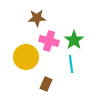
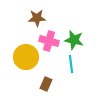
green star: rotated 24 degrees counterclockwise
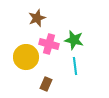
brown star: rotated 18 degrees counterclockwise
pink cross: moved 3 px down
cyan line: moved 4 px right, 2 px down
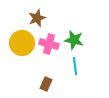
yellow circle: moved 4 px left, 14 px up
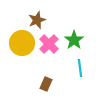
brown star: moved 2 px down
green star: rotated 24 degrees clockwise
pink cross: rotated 30 degrees clockwise
cyan line: moved 5 px right, 2 px down
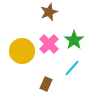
brown star: moved 12 px right, 8 px up
yellow circle: moved 8 px down
cyan line: moved 8 px left; rotated 48 degrees clockwise
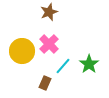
green star: moved 15 px right, 24 px down
cyan line: moved 9 px left, 2 px up
brown rectangle: moved 1 px left, 1 px up
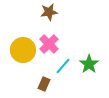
brown star: rotated 12 degrees clockwise
yellow circle: moved 1 px right, 1 px up
brown rectangle: moved 1 px left, 1 px down
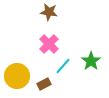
brown star: rotated 18 degrees clockwise
yellow circle: moved 6 px left, 26 px down
green star: moved 2 px right, 3 px up
brown rectangle: rotated 40 degrees clockwise
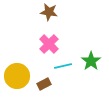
cyan line: rotated 36 degrees clockwise
